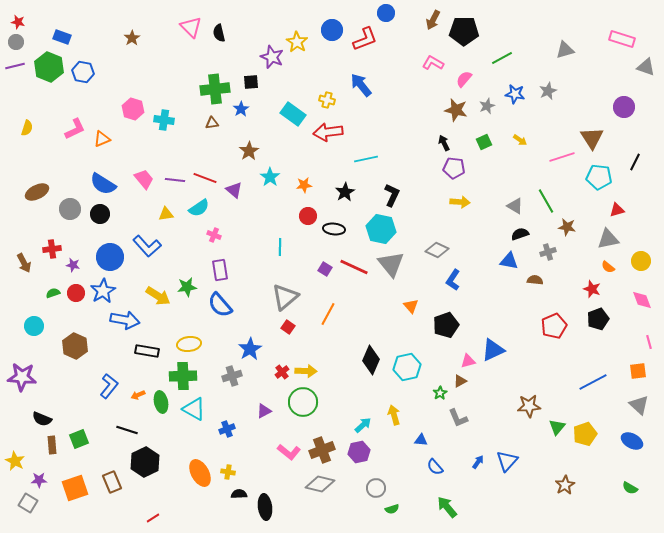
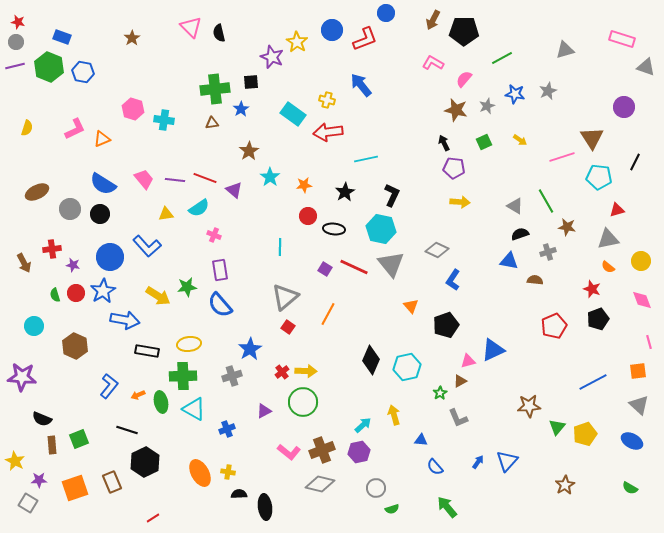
green semicircle at (53, 293): moved 2 px right, 2 px down; rotated 88 degrees counterclockwise
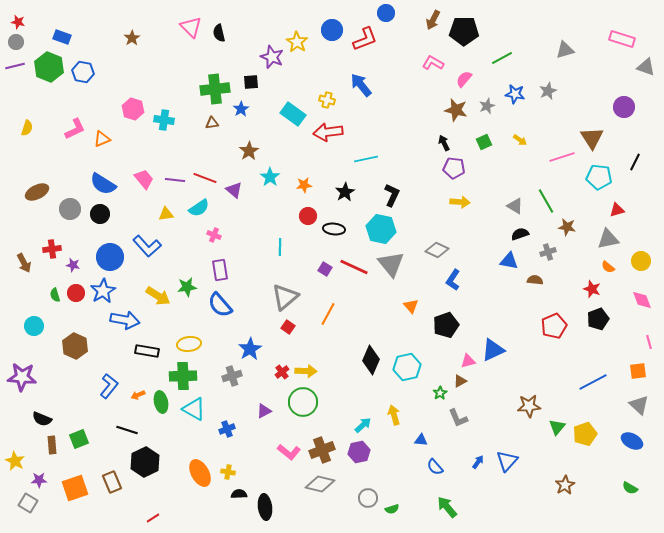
gray circle at (376, 488): moved 8 px left, 10 px down
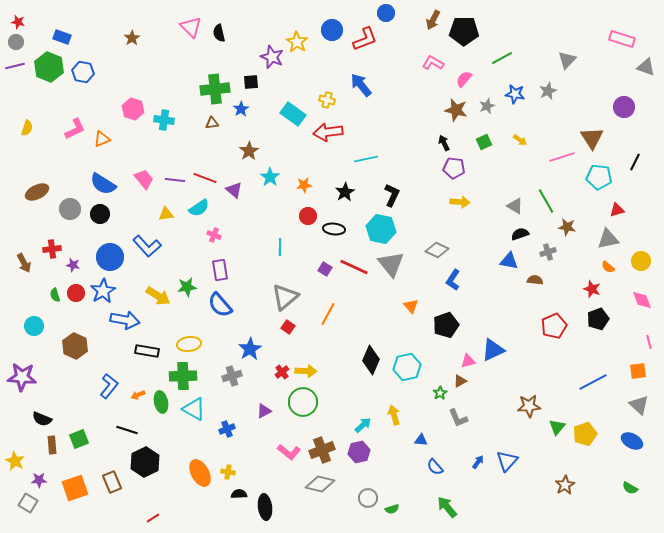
gray triangle at (565, 50): moved 2 px right, 10 px down; rotated 30 degrees counterclockwise
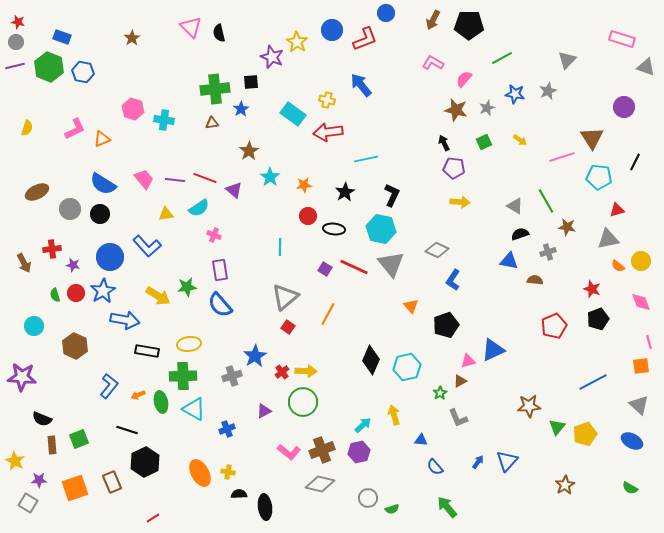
black pentagon at (464, 31): moved 5 px right, 6 px up
gray star at (487, 106): moved 2 px down
orange semicircle at (608, 267): moved 10 px right, 1 px up
pink diamond at (642, 300): moved 1 px left, 2 px down
blue star at (250, 349): moved 5 px right, 7 px down
orange square at (638, 371): moved 3 px right, 5 px up
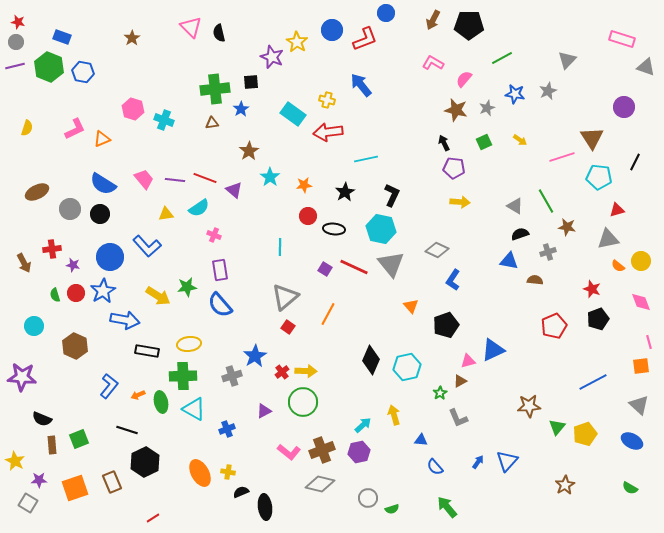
cyan cross at (164, 120): rotated 12 degrees clockwise
black semicircle at (239, 494): moved 2 px right, 2 px up; rotated 21 degrees counterclockwise
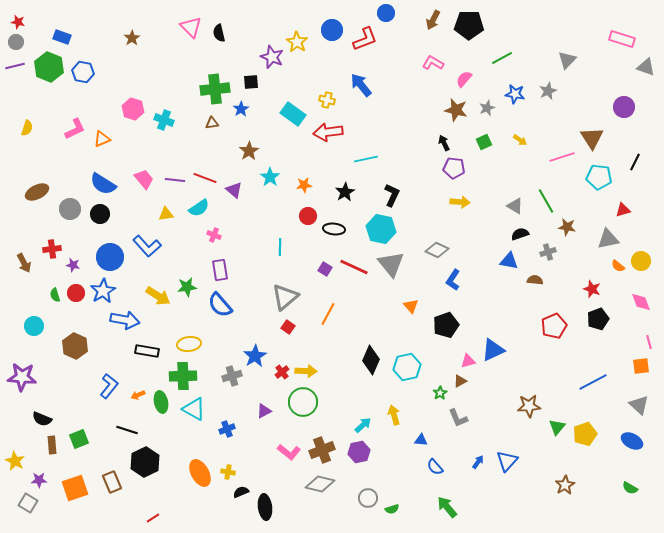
red triangle at (617, 210): moved 6 px right
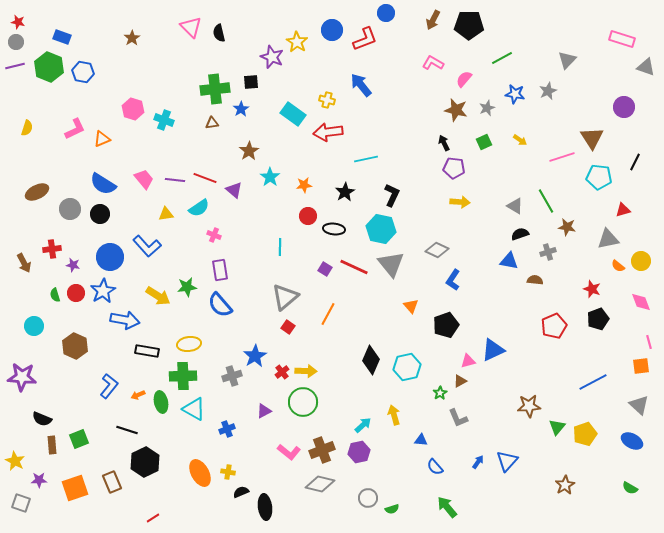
gray square at (28, 503): moved 7 px left; rotated 12 degrees counterclockwise
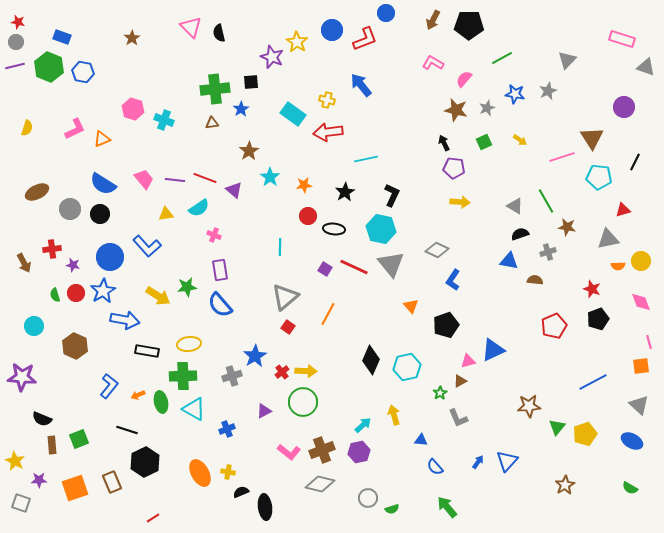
orange semicircle at (618, 266): rotated 40 degrees counterclockwise
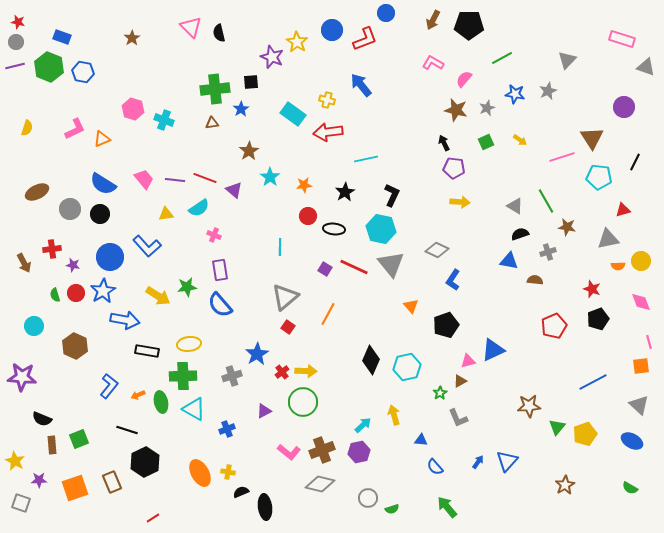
green square at (484, 142): moved 2 px right
blue star at (255, 356): moved 2 px right, 2 px up
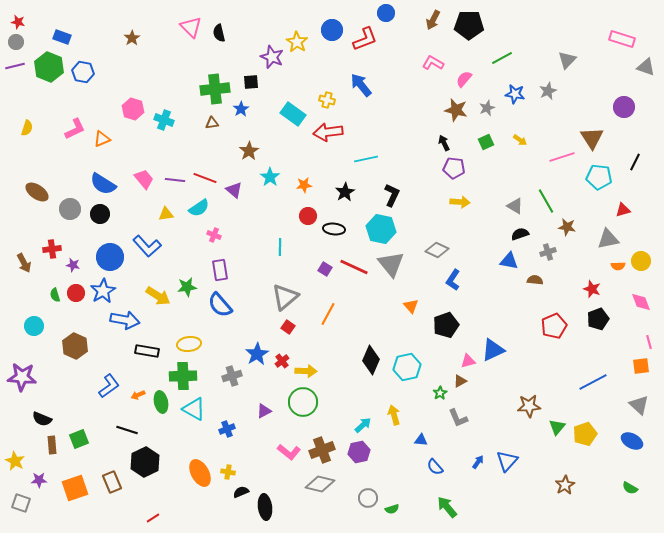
brown ellipse at (37, 192): rotated 60 degrees clockwise
red cross at (282, 372): moved 11 px up
blue L-shape at (109, 386): rotated 15 degrees clockwise
